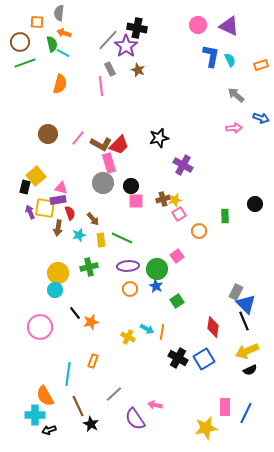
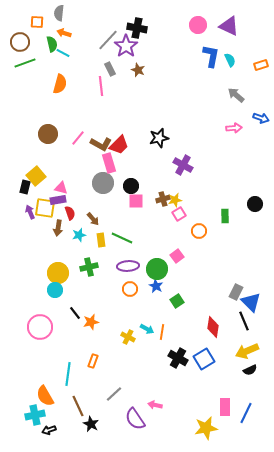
blue triangle at (246, 304): moved 5 px right, 2 px up
cyan cross at (35, 415): rotated 12 degrees counterclockwise
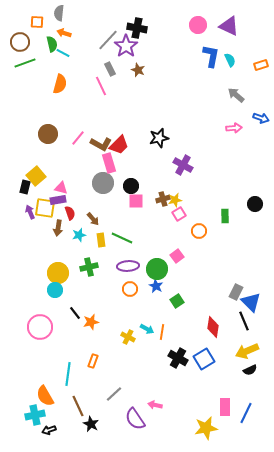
pink line at (101, 86): rotated 18 degrees counterclockwise
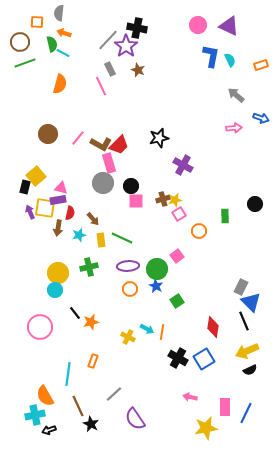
red semicircle at (70, 213): rotated 32 degrees clockwise
gray rectangle at (236, 292): moved 5 px right, 5 px up
pink arrow at (155, 405): moved 35 px right, 8 px up
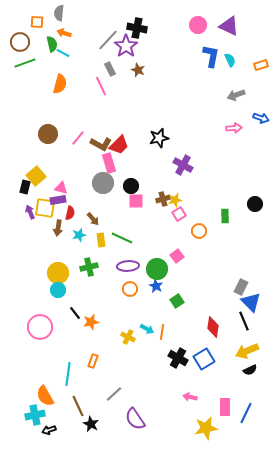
gray arrow at (236, 95): rotated 60 degrees counterclockwise
cyan circle at (55, 290): moved 3 px right
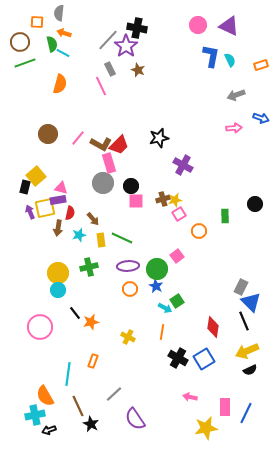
yellow square at (45, 208): rotated 20 degrees counterclockwise
cyan arrow at (147, 329): moved 18 px right, 21 px up
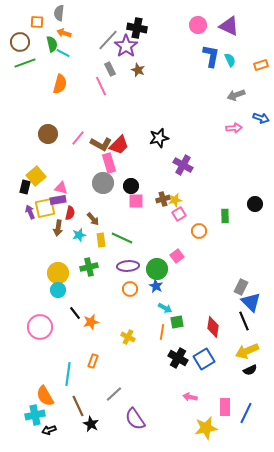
green square at (177, 301): moved 21 px down; rotated 24 degrees clockwise
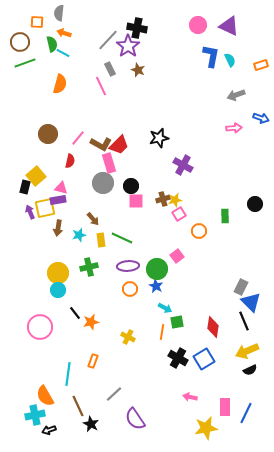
purple star at (126, 46): moved 2 px right
red semicircle at (70, 213): moved 52 px up
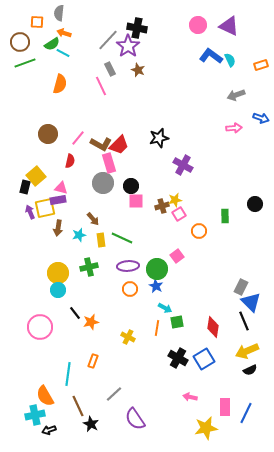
green semicircle at (52, 44): rotated 70 degrees clockwise
blue L-shape at (211, 56): rotated 65 degrees counterclockwise
brown cross at (163, 199): moved 1 px left, 7 px down
orange line at (162, 332): moved 5 px left, 4 px up
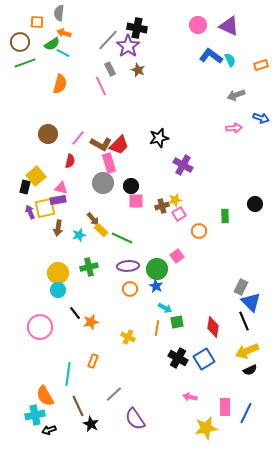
yellow rectangle at (101, 240): moved 10 px up; rotated 40 degrees counterclockwise
